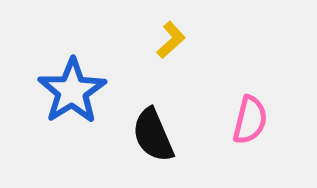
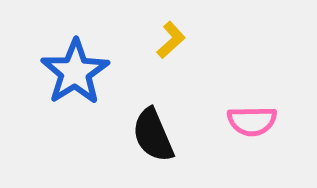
blue star: moved 3 px right, 19 px up
pink semicircle: moved 2 px right, 1 px down; rotated 75 degrees clockwise
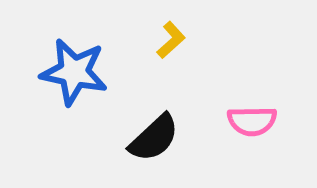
blue star: moved 1 px left; rotated 28 degrees counterclockwise
black semicircle: moved 1 px right, 3 px down; rotated 110 degrees counterclockwise
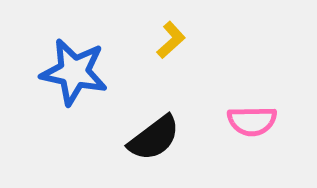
black semicircle: rotated 6 degrees clockwise
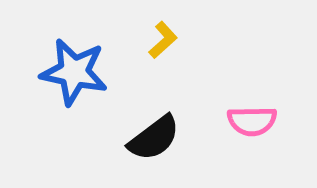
yellow L-shape: moved 8 px left
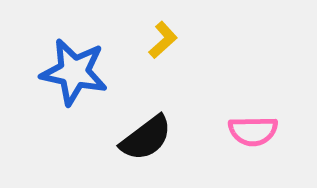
pink semicircle: moved 1 px right, 10 px down
black semicircle: moved 8 px left
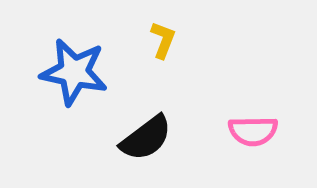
yellow L-shape: rotated 27 degrees counterclockwise
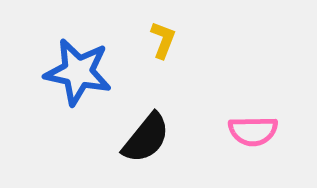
blue star: moved 4 px right
black semicircle: rotated 14 degrees counterclockwise
